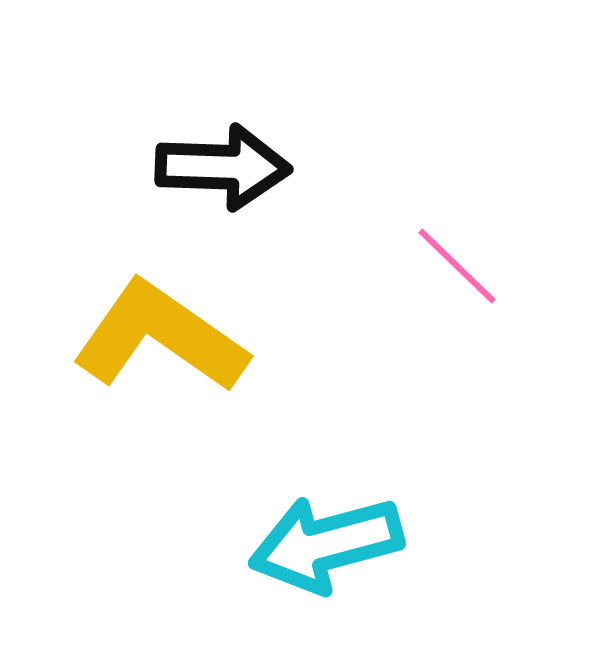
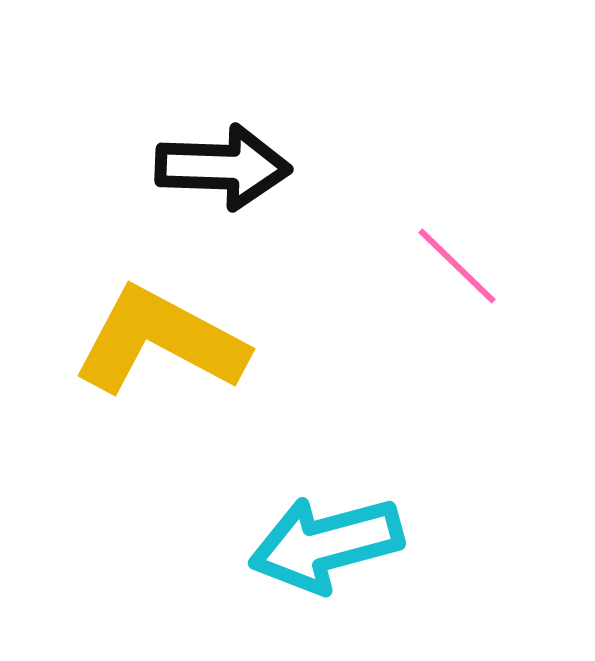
yellow L-shape: moved 4 px down; rotated 7 degrees counterclockwise
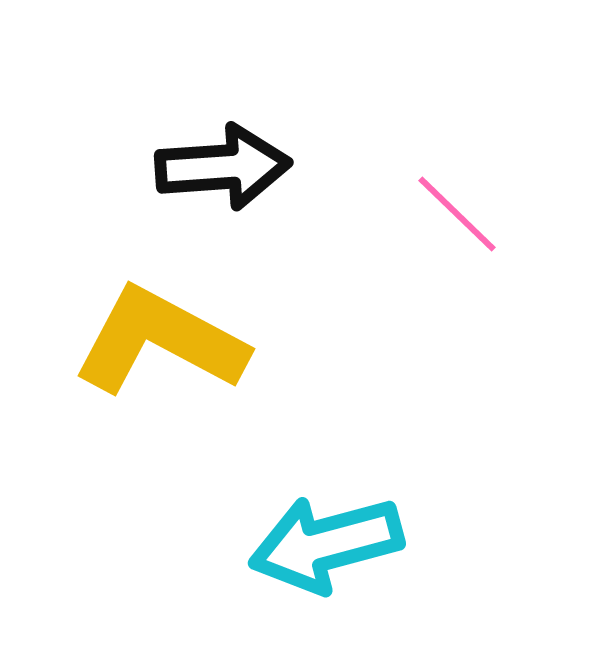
black arrow: rotated 6 degrees counterclockwise
pink line: moved 52 px up
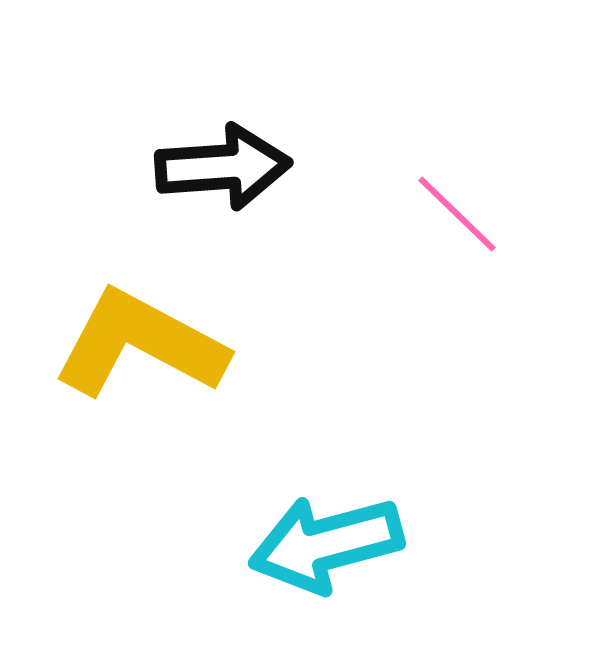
yellow L-shape: moved 20 px left, 3 px down
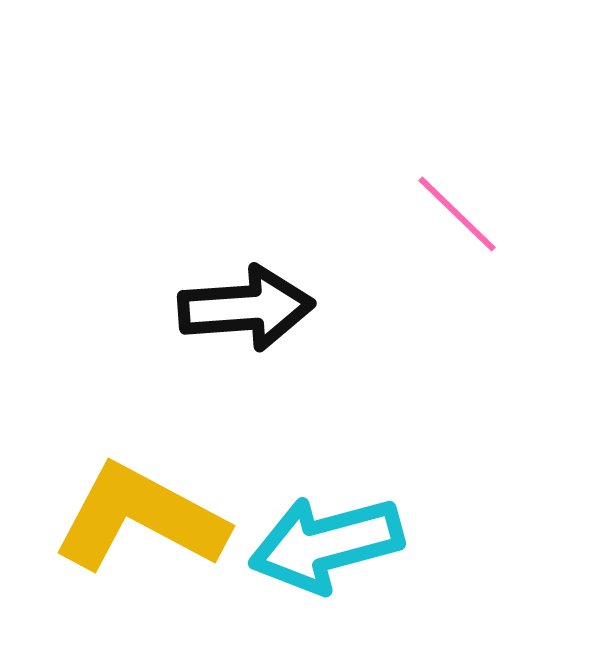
black arrow: moved 23 px right, 141 px down
yellow L-shape: moved 174 px down
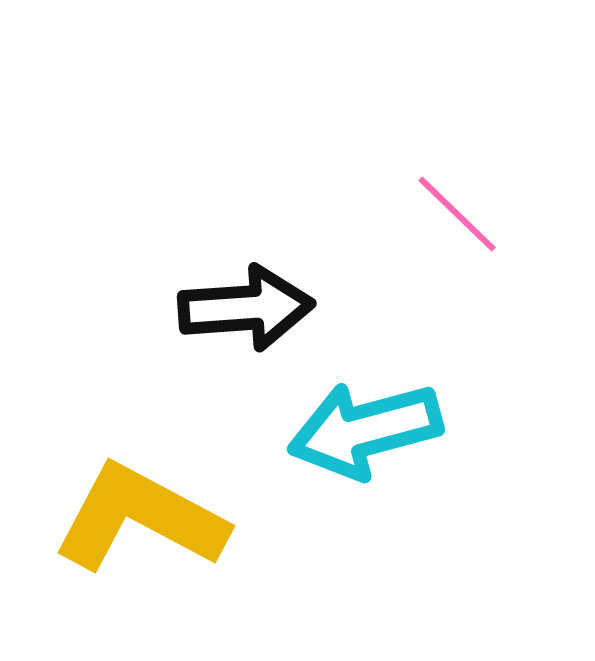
cyan arrow: moved 39 px right, 114 px up
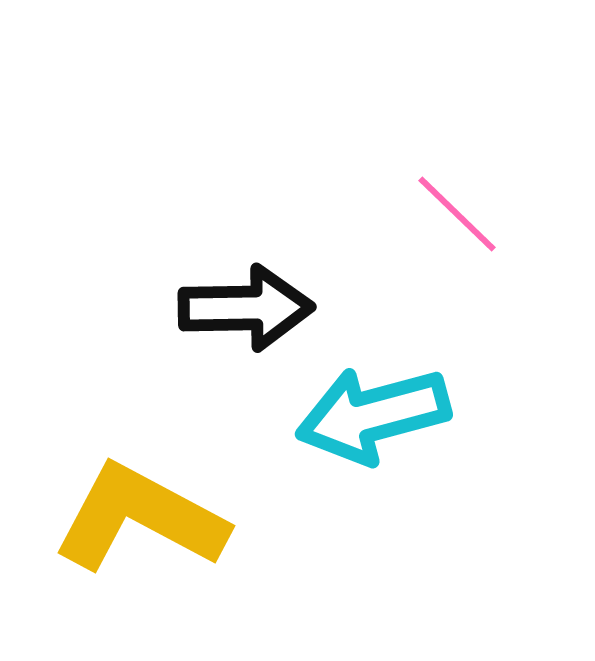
black arrow: rotated 3 degrees clockwise
cyan arrow: moved 8 px right, 15 px up
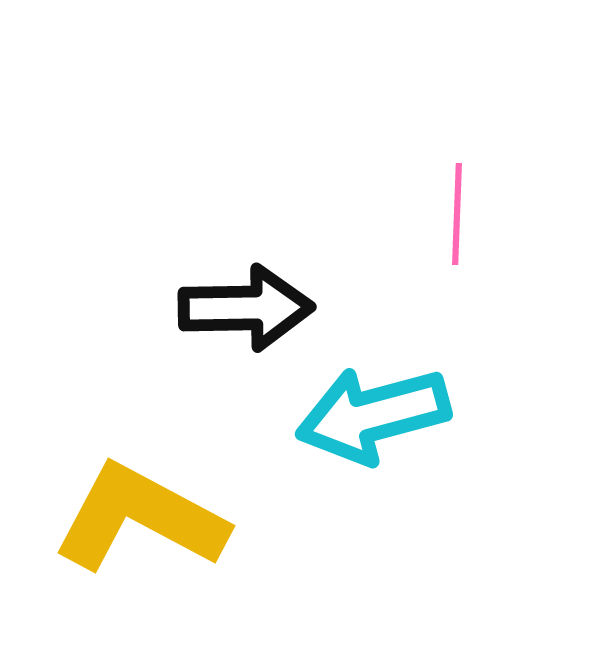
pink line: rotated 48 degrees clockwise
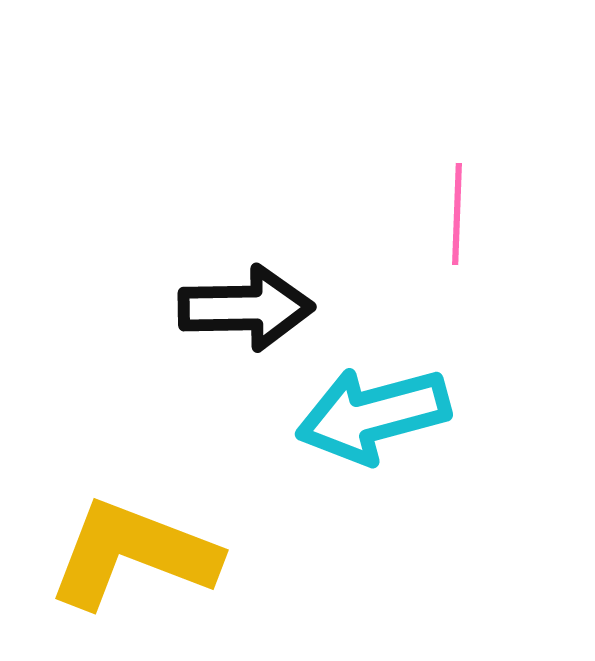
yellow L-shape: moved 7 px left, 36 px down; rotated 7 degrees counterclockwise
